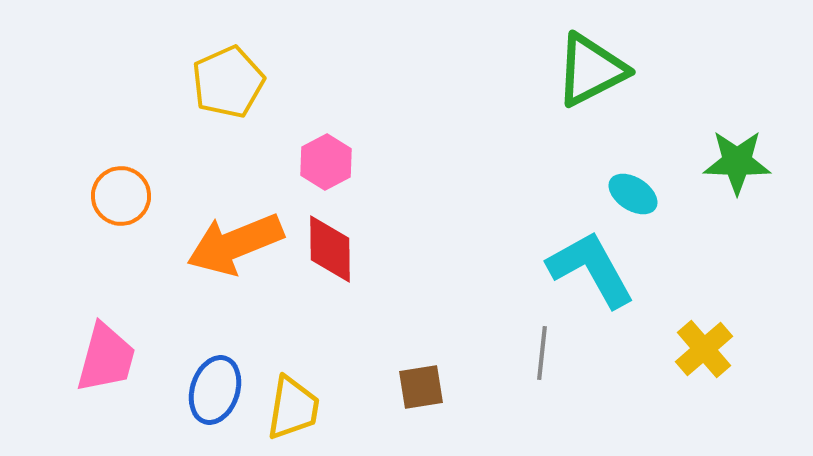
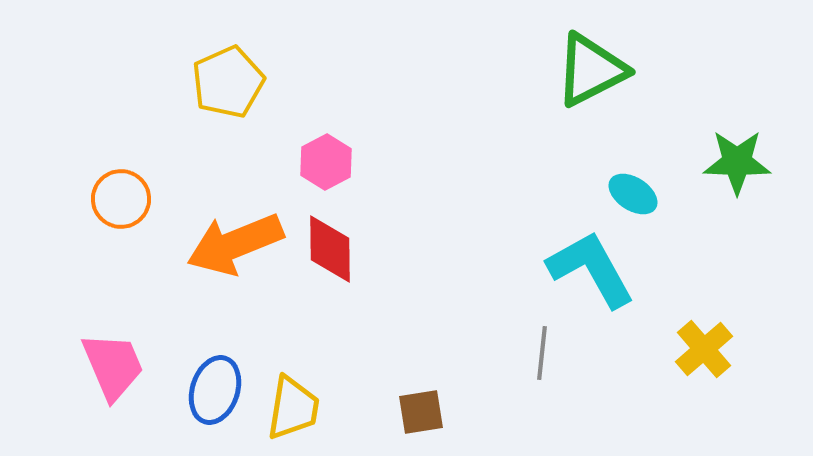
orange circle: moved 3 px down
pink trapezoid: moved 7 px right, 8 px down; rotated 38 degrees counterclockwise
brown square: moved 25 px down
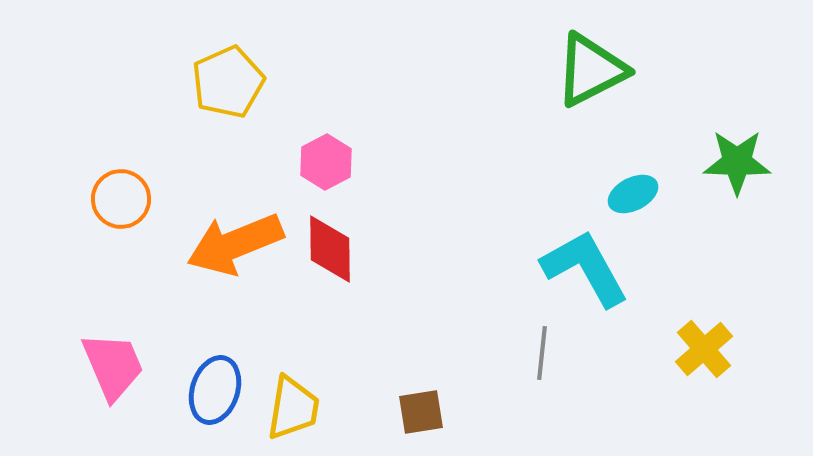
cyan ellipse: rotated 60 degrees counterclockwise
cyan L-shape: moved 6 px left, 1 px up
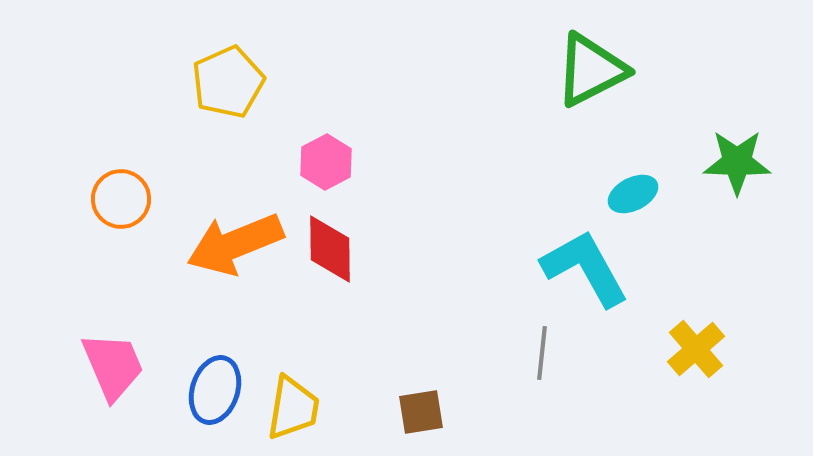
yellow cross: moved 8 px left
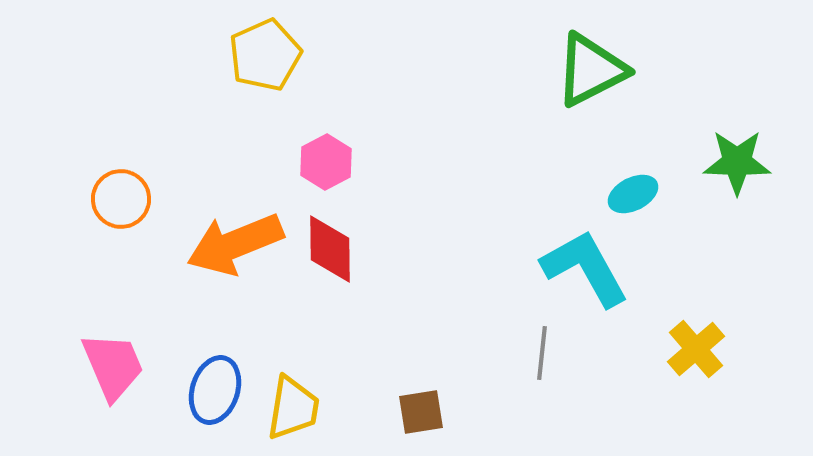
yellow pentagon: moved 37 px right, 27 px up
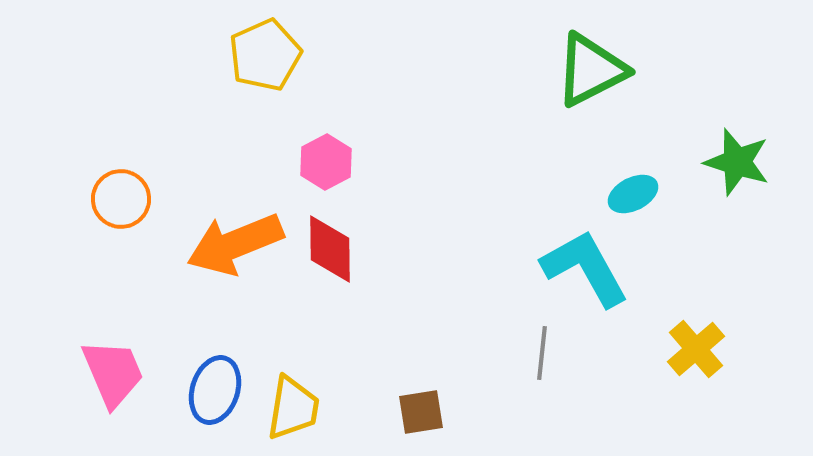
green star: rotated 16 degrees clockwise
pink trapezoid: moved 7 px down
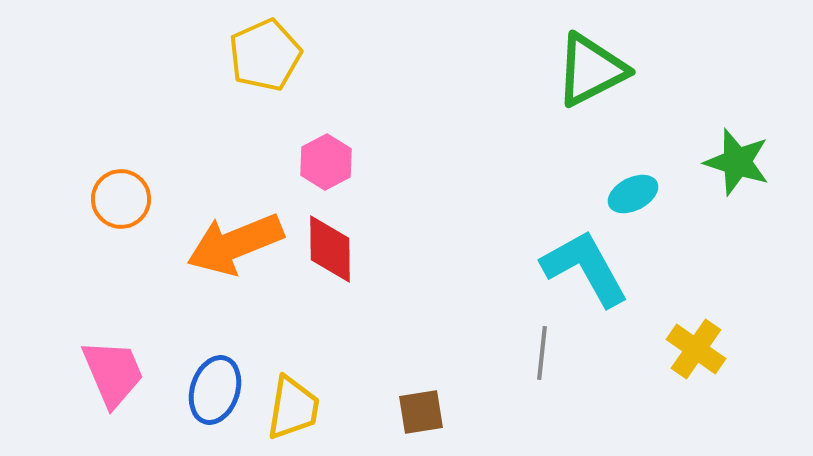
yellow cross: rotated 14 degrees counterclockwise
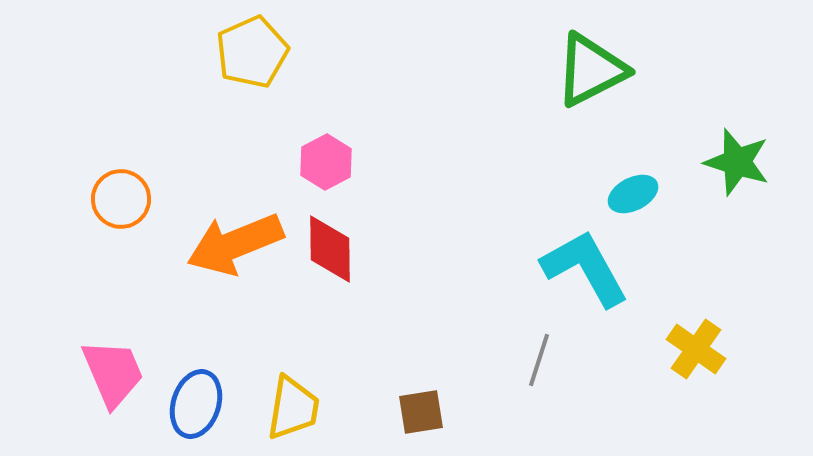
yellow pentagon: moved 13 px left, 3 px up
gray line: moved 3 px left, 7 px down; rotated 12 degrees clockwise
blue ellipse: moved 19 px left, 14 px down
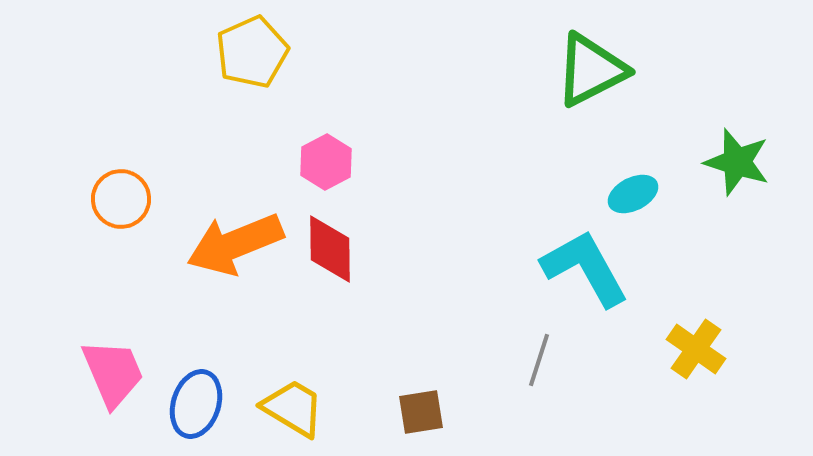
yellow trapezoid: rotated 68 degrees counterclockwise
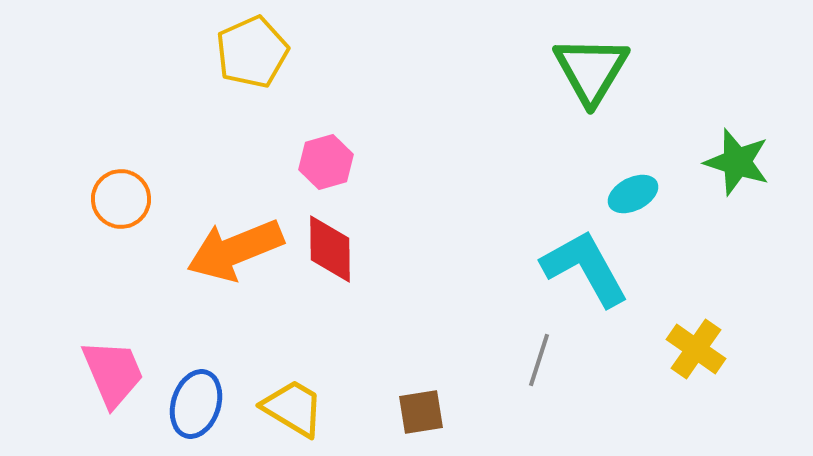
green triangle: rotated 32 degrees counterclockwise
pink hexagon: rotated 12 degrees clockwise
orange arrow: moved 6 px down
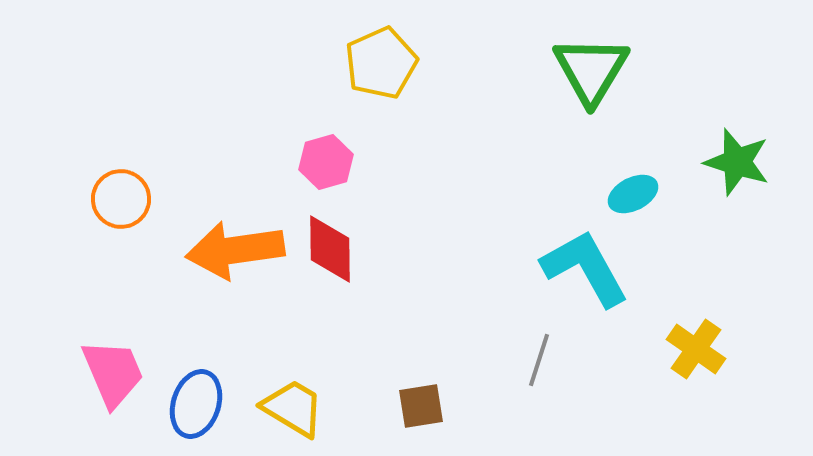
yellow pentagon: moved 129 px right, 11 px down
orange arrow: rotated 14 degrees clockwise
brown square: moved 6 px up
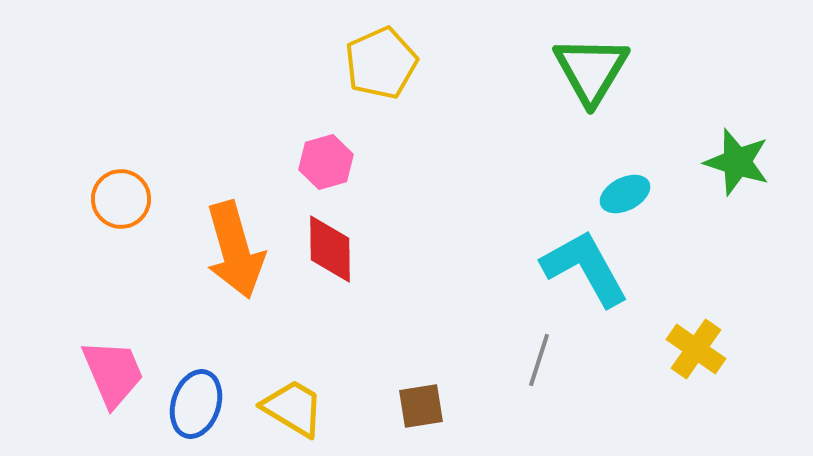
cyan ellipse: moved 8 px left
orange arrow: rotated 98 degrees counterclockwise
